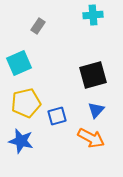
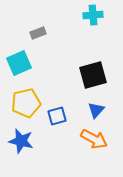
gray rectangle: moved 7 px down; rotated 35 degrees clockwise
orange arrow: moved 3 px right, 1 px down
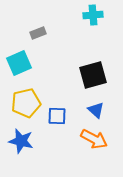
blue triangle: rotated 30 degrees counterclockwise
blue square: rotated 18 degrees clockwise
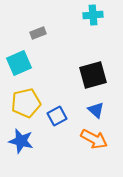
blue square: rotated 30 degrees counterclockwise
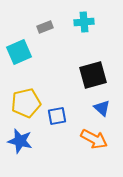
cyan cross: moved 9 px left, 7 px down
gray rectangle: moved 7 px right, 6 px up
cyan square: moved 11 px up
blue triangle: moved 6 px right, 2 px up
blue square: rotated 18 degrees clockwise
blue star: moved 1 px left
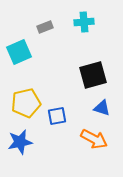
blue triangle: rotated 24 degrees counterclockwise
blue star: moved 1 px down; rotated 25 degrees counterclockwise
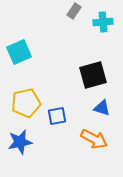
cyan cross: moved 19 px right
gray rectangle: moved 29 px right, 16 px up; rotated 35 degrees counterclockwise
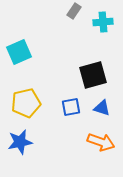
blue square: moved 14 px right, 9 px up
orange arrow: moved 7 px right, 3 px down; rotated 8 degrees counterclockwise
